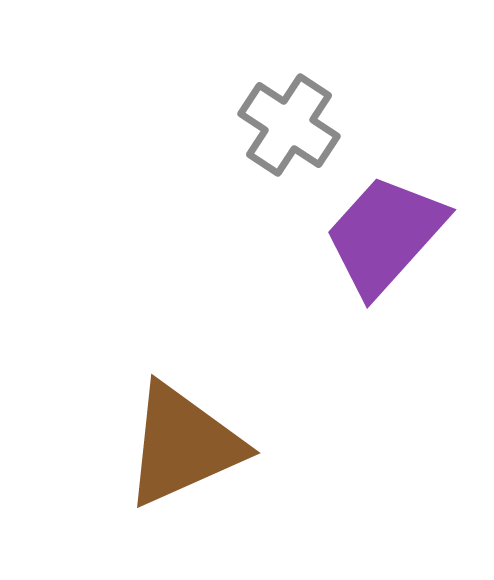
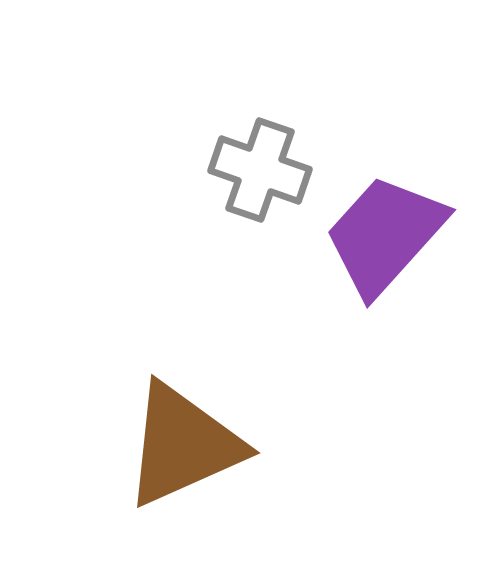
gray cross: moved 29 px left, 45 px down; rotated 14 degrees counterclockwise
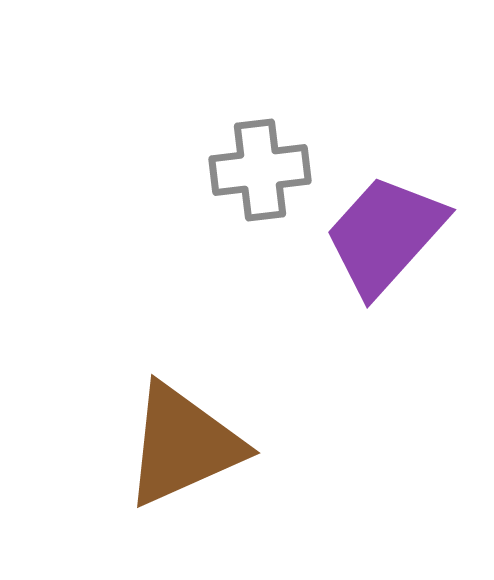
gray cross: rotated 26 degrees counterclockwise
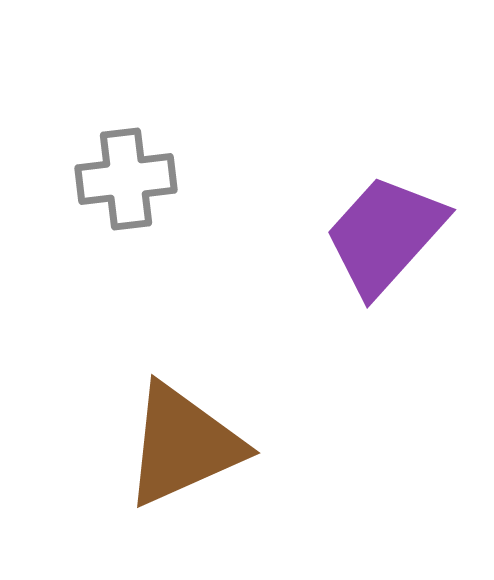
gray cross: moved 134 px left, 9 px down
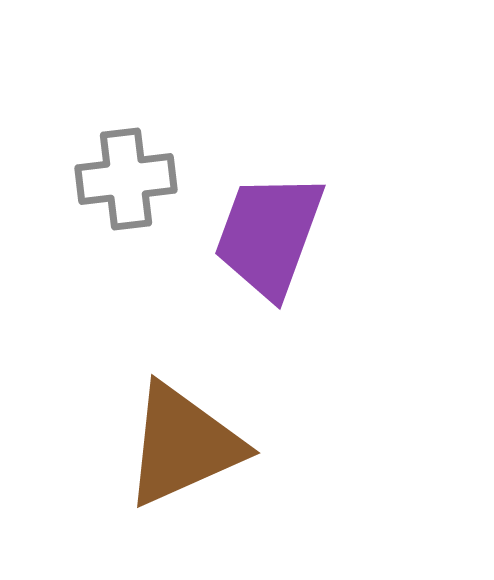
purple trapezoid: moved 116 px left; rotated 22 degrees counterclockwise
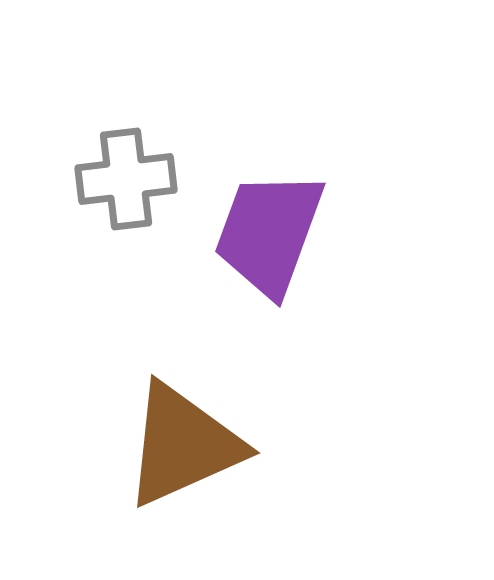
purple trapezoid: moved 2 px up
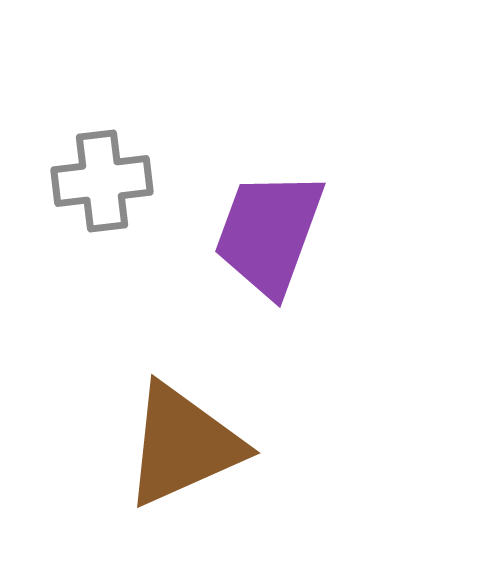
gray cross: moved 24 px left, 2 px down
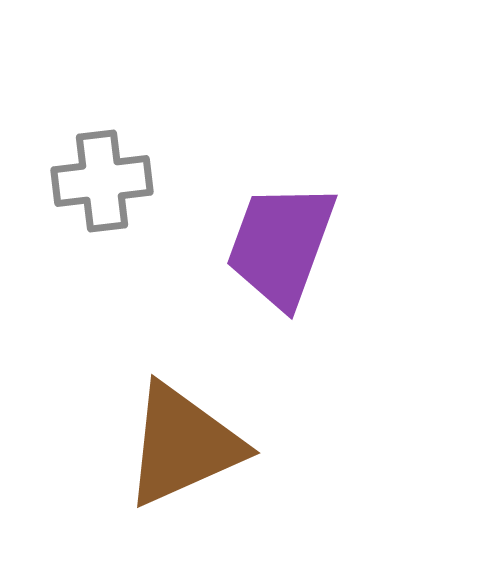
purple trapezoid: moved 12 px right, 12 px down
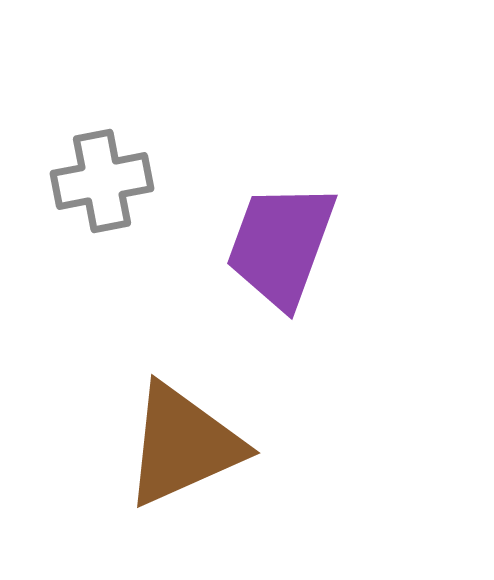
gray cross: rotated 4 degrees counterclockwise
